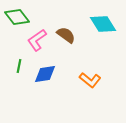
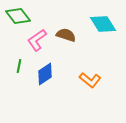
green diamond: moved 1 px right, 1 px up
brown semicircle: rotated 18 degrees counterclockwise
blue diamond: rotated 25 degrees counterclockwise
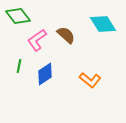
brown semicircle: rotated 24 degrees clockwise
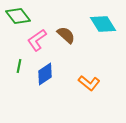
orange L-shape: moved 1 px left, 3 px down
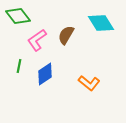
cyan diamond: moved 2 px left, 1 px up
brown semicircle: rotated 102 degrees counterclockwise
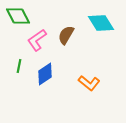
green diamond: rotated 10 degrees clockwise
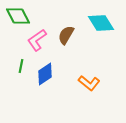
green line: moved 2 px right
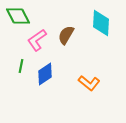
cyan diamond: rotated 36 degrees clockwise
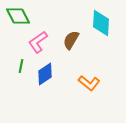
brown semicircle: moved 5 px right, 5 px down
pink L-shape: moved 1 px right, 2 px down
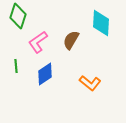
green diamond: rotated 45 degrees clockwise
green line: moved 5 px left; rotated 16 degrees counterclockwise
orange L-shape: moved 1 px right
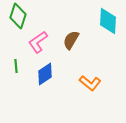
cyan diamond: moved 7 px right, 2 px up
